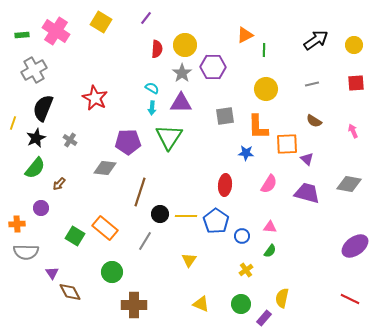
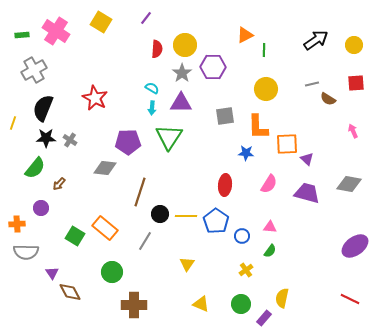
brown semicircle at (314, 121): moved 14 px right, 22 px up
black star at (36, 138): moved 10 px right; rotated 24 degrees clockwise
yellow triangle at (189, 260): moved 2 px left, 4 px down
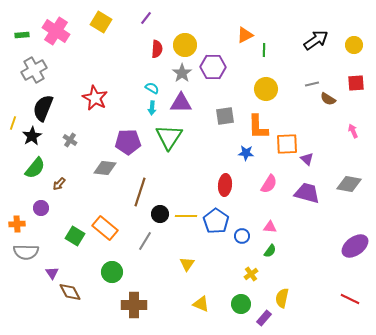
black star at (46, 138): moved 14 px left, 2 px up; rotated 30 degrees counterclockwise
yellow cross at (246, 270): moved 5 px right, 4 px down
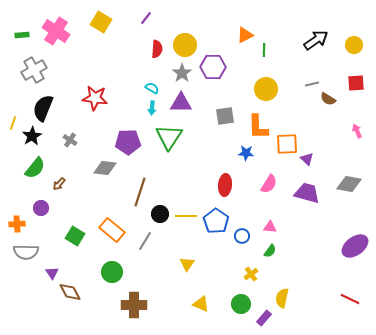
red star at (95, 98): rotated 20 degrees counterclockwise
pink arrow at (353, 131): moved 4 px right
orange rectangle at (105, 228): moved 7 px right, 2 px down
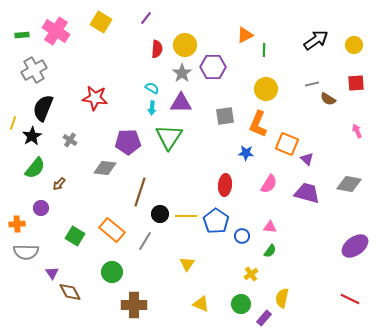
orange L-shape at (258, 127): moved 3 px up; rotated 24 degrees clockwise
orange square at (287, 144): rotated 25 degrees clockwise
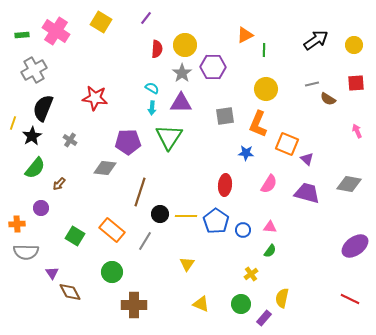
blue circle at (242, 236): moved 1 px right, 6 px up
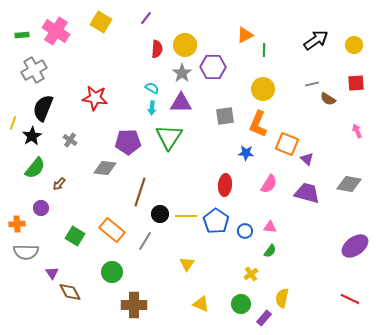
yellow circle at (266, 89): moved 3 px left
blue circle at (243, 230): moved 2 px right, 1 px down
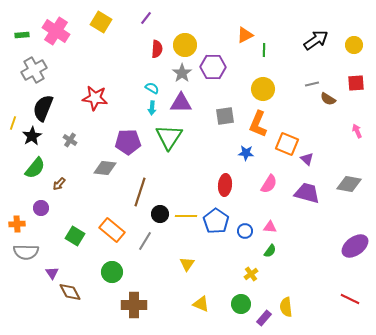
yellow semicircle at (282, 298): moved 4 px right, 9 px down; rotated 18 degrees counterclockwise
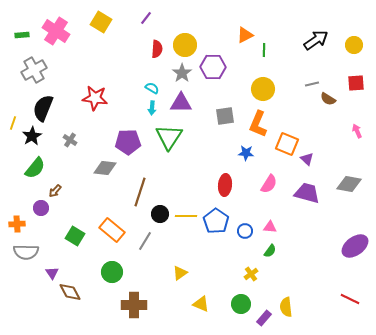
brown arrow at (59, 184): moved 4 px left, 7 px down
yellow triangle at (187, 264): moved 7 px left, 9 px down; rotated 21 degrees clockwise
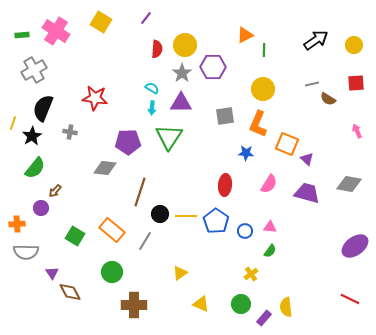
gray cross at (70, 140): moved 8 px up; rotated 24 degrees counterclockwise
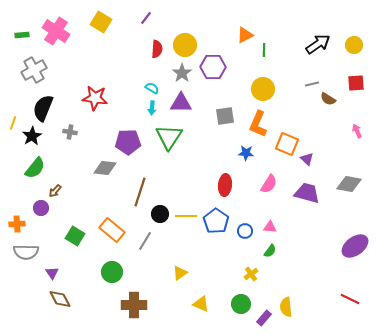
black arrow at (316, 40): moved 2 px right, 4 px down
brown diamond at (70, 292): moved 10 px left, 7 px down
